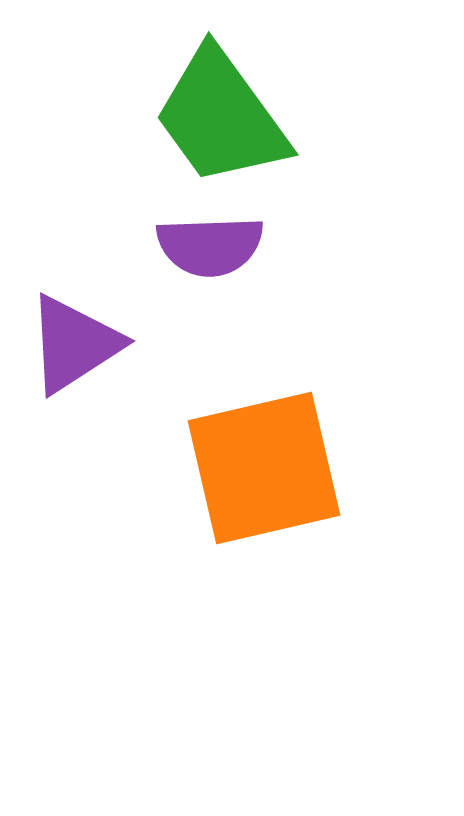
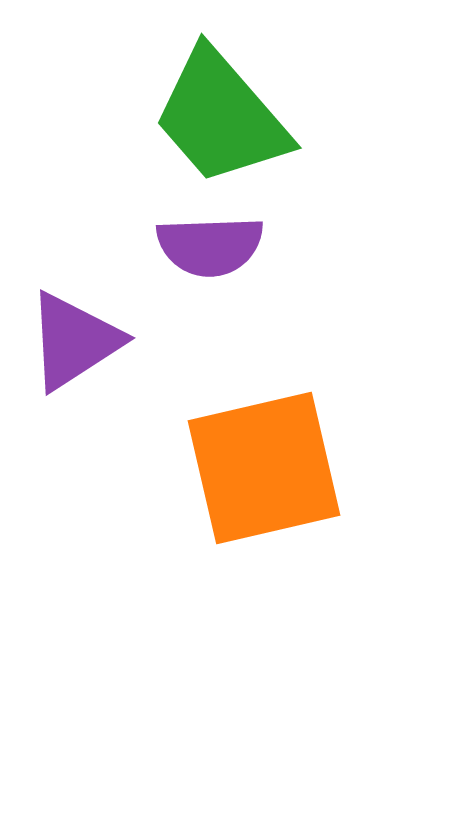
green trapezoid: rotated 5 degrees counterclockwise
purple triangle: moved 3 px up
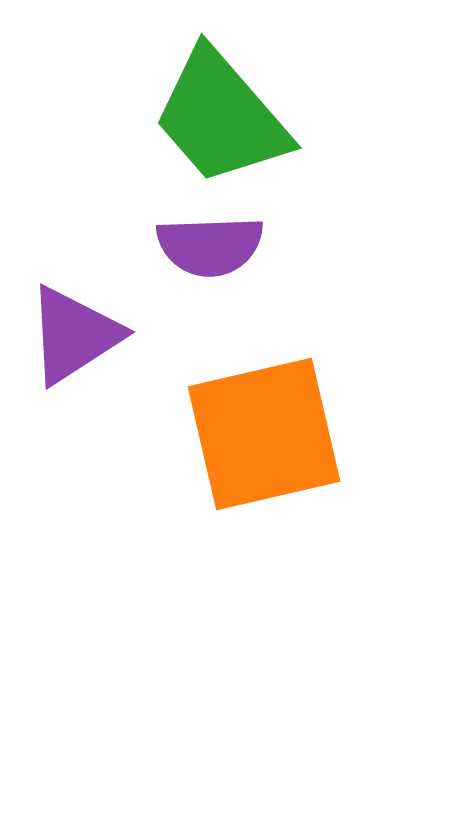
purple triangle: moved 6 px up
orange square: moved 34 px up
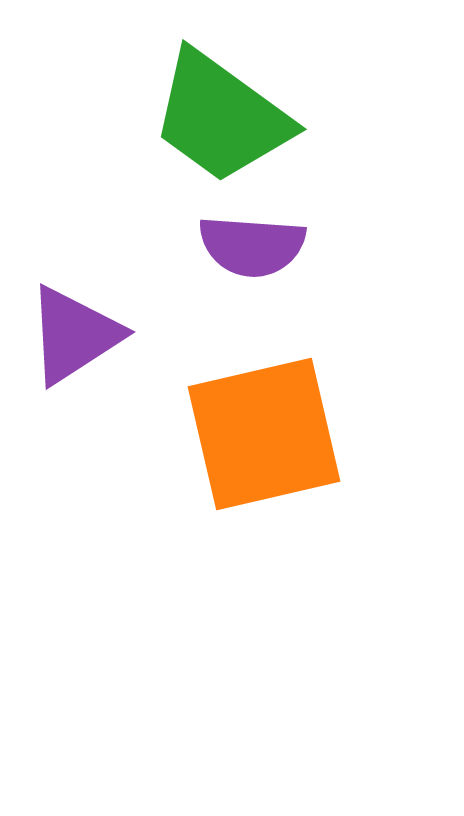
green trapezoid: rotated 13 degrees counterclockwise
purple semicircle: moved 42 px right; rotated 6 degrees clockwise
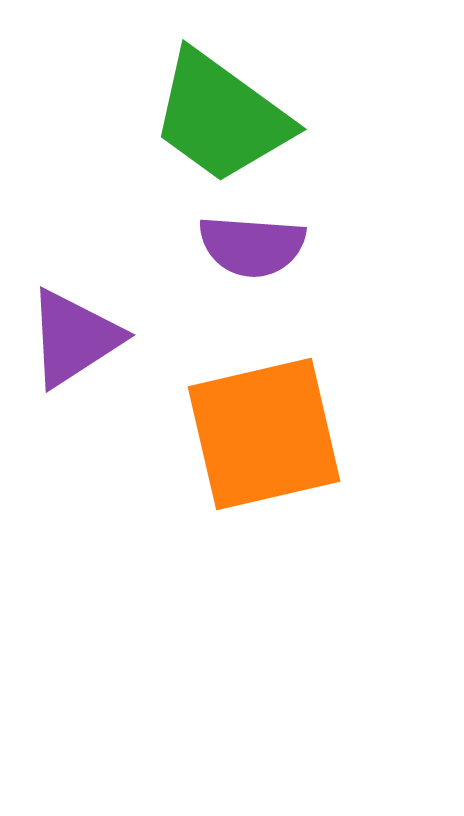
purple triangle: moved 3 px down
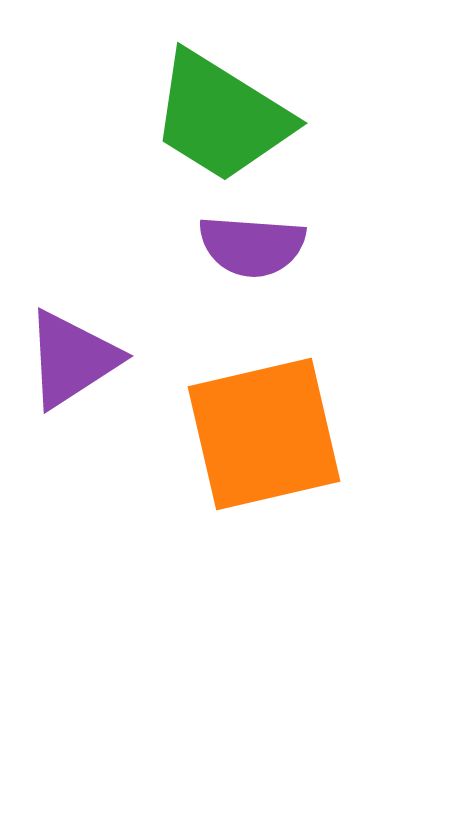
green trapezoid: rotated 4 degrees counterclockwise
purple triangle: moved 2 px left, 21 px down
